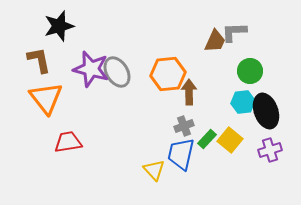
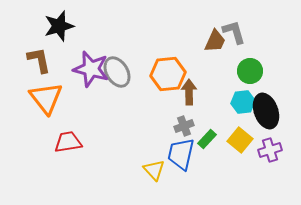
gray L-shape: rotated 76 degrees clockwise
yellow square: moved 10 px right
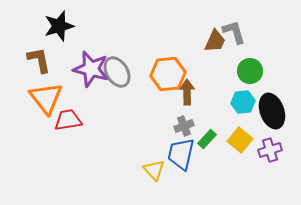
brown arrow: moved 2 px left
black ellipse: moved 6 px right
red trapezoid: moved 22 px up
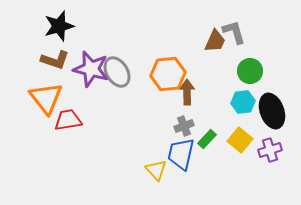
brown L-shape: moved 16 px right; rotated 120 degrees clockwise
yellow triangle: moved 2 px right
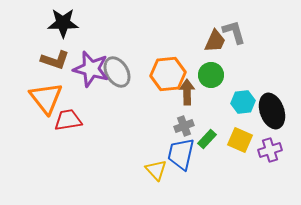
black star: moved 4 px right, 3 px up; rotated 16 degrees clockwise
green circle: moved 39 px left, 4 px down
yellow square: rotated 15 degrees counterclockwise
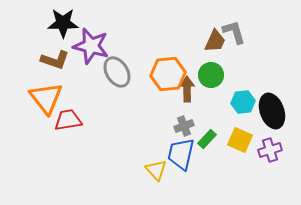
purple star: moved 23 px up
brown arrow: moved 3 px up
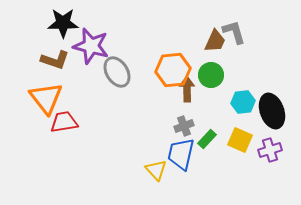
orange hexagon: moved 5 px right, 4 px up
red trapezoid: moved 4 px left, 2 px down
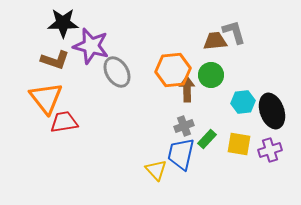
brown trapezoid: rotated 120 degrees counterclockwise
yellow square: moved 1 px left, 4 px down; rotated 15 degrees counterclockwise
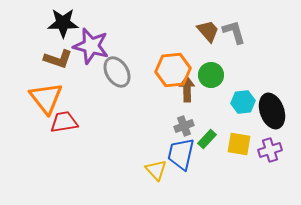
brown trapezoid: moved 7 px left, 10 px up; rotated 55 degrees clockwise
brown L-shape: moved 3 px right, 1 px up
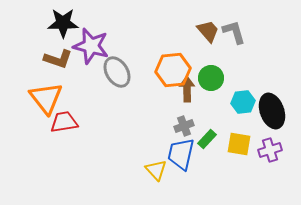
green circle: moved 3 px down
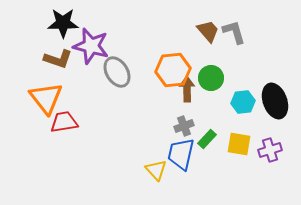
black ellipse: moved 3 px right, 10 px up
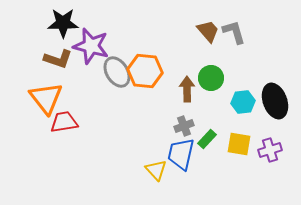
orange hexagon: moved 28 px left, 1 px down; rotated 12 degrees clockwise
